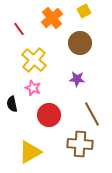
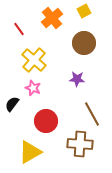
brown circle: moved 4 px right
black semicircle: rotated 49 degrees clockwise
red circle: moved 3 px left, 6 px down
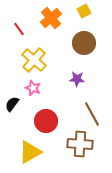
orange cross: moved 1 px left
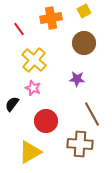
orange cross: rotated 30 degrees clockwise
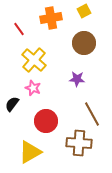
brown cross: moved 1 px left, 1 px up
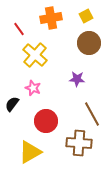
yellow square: moved 2 px right, 5 px down
brown circle: moved 5 px right
yellow cross: moved 1 px right, 5 px up
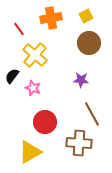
purple star: moved 4 px right, 1 px down
black semicircle: moved 28 px up
red circle: moved 1 px left, 1 px down
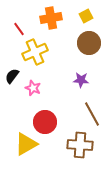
yellow cross: moved 3 px up; rotated 25 degrees clockwise
brown cross: moved 1 px right, 2 px down
yellow triangle: moved 4 px left, 8 px up
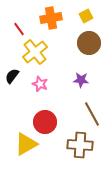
yellow cross: rotated 15 degrees counterclockwise
pink star: moved 7 px right, 4 px up
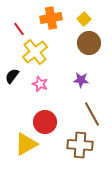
yellow square: moved 2 px left, 3 px down; rotated 16 degrees counterclockwise
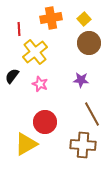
red line: rotated 32 degrees clockwise
brown cross: moved 3 px right
